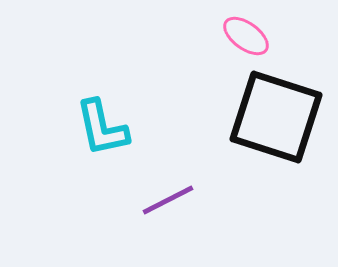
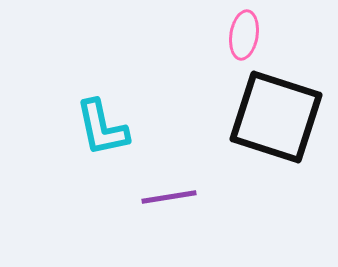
pink ellipse: moved 2 px left, 1 px up; rotated 63 degrees clockwise
purple line: moved 1 px right, 3 px up; rotated 18 degrees clockwise
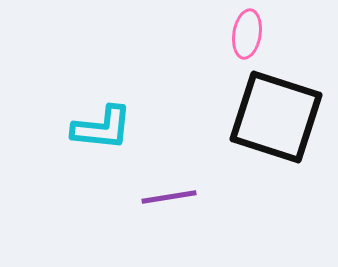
pink ellipse: moved 3 px right, 1 px up
cyan L-shape: rotated 72 degrees counterclockwise
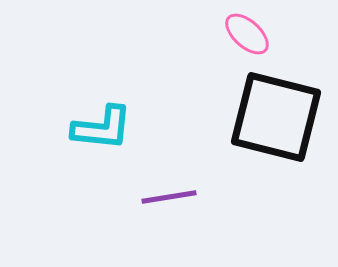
pink ellipse: rotated 57 degrees counterclockwise
black square: rotated 4 degrees counterclockwise
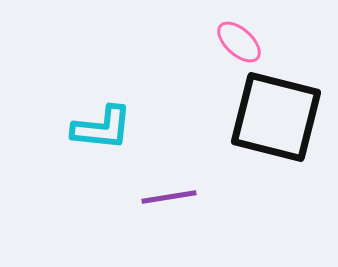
pink ellipse: moved 8 px left, 8 px down
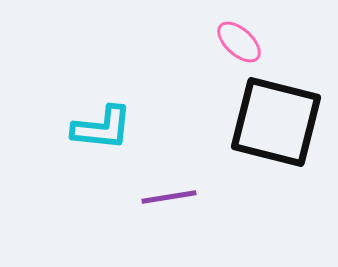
black square: moved 5 px down
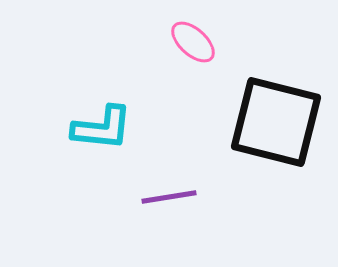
pink ellipse: moved 46 px left
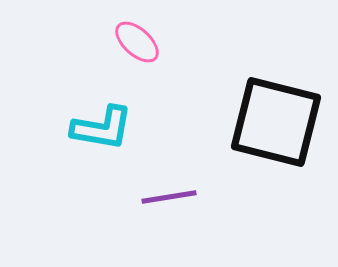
pink ellipse: moved 56 px left
cyan L-shape: rotated 4 degrees clockwise
